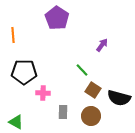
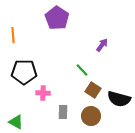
black semicircle: moved 1 px down
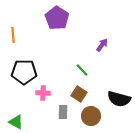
brown square: moved 14 px left, 4 px down
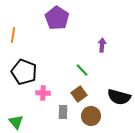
orange line: rotated 14 degrees clockwise
purple arrow: rotated 32 degrees counterclockwise
black pentagon: rotated 20 degrees clockwise
brown square: rotated 21 degrees clockwise
black semicircle: moved 2 px up
green triangle: rotated 21 degrees clockwise
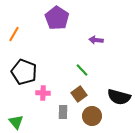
orange line: moved 1 px right, 1 px up; rotated 21 degrees clockwise
purple arrow: moved 6 px left, 5 px up; rotated 88 degrees counterclockwise
brown circle: moved 1 px right
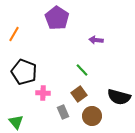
gray rectangle: rotated 24 degrees counterclockwise
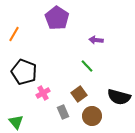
green line: moved 5 px right, 4 px up
pink cross: rotated 32 degrees counterclockwise
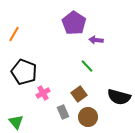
purple pentagon: moved 17 px right, 5 px down
brown circle: moved 4 px left, 1 px down
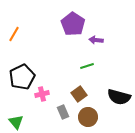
purple pentagon: moved 1 px left, 1 px down
green line: rotated 64 degrees counterclockwise
black pentagon: moved 2 px left, 5 px down; rotated 25 degrees clockwise
pink cross: moved 1 px left, 1 px down; rotated 16 degrees clockwise
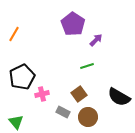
purple arrow: rotated 128 degrees clockwise
black semicircle: rotated 15 degrees clockwise
gray rectangle: rotated 40 degrees counterclockwise
